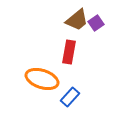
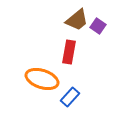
purple square: moved 2 px right, 3 px down; rotated 21 degrees counterclockwise
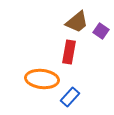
brown trapezoid: moved 2 px down
purple square: moved 3 px right, 5 px down
orange ellipse: rotated 12 degrees counterclockwise
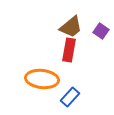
brown trapezoid: moved 6 px left, 5 px down
red rectangle: moved 2 px up
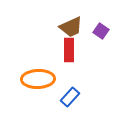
brown trapezoid: rotated 15 degrees clockwise
red rectangle: rotated 10 degrees counterclockwise
orange ellipse: moved 4 px left; rotated 8 degrees counterclockwise
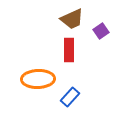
brown trapezoid: moved 1 px right, 8 px up
purple square: rotated 21 degrees clockwise
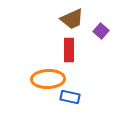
purple square: rotated 14 degrees counterclockwise
orange ellipse: moved 10 px right
blue rectangle: rotated 60 degrees clockwise
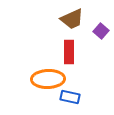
red rectangle: moved 2 px down
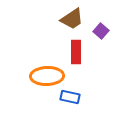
brown trapezoid: rotated 10 degrees counterclockwise
red rectangle: moved 7 px right
orange ellipse: moved 1 px left, 3 px up
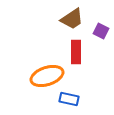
purple square: rotated 14 degrees counterclockwise
orange ellipse: rotated 16 degrees counterclockwise
blue rectangle: moved 1 px left, 2 px down
